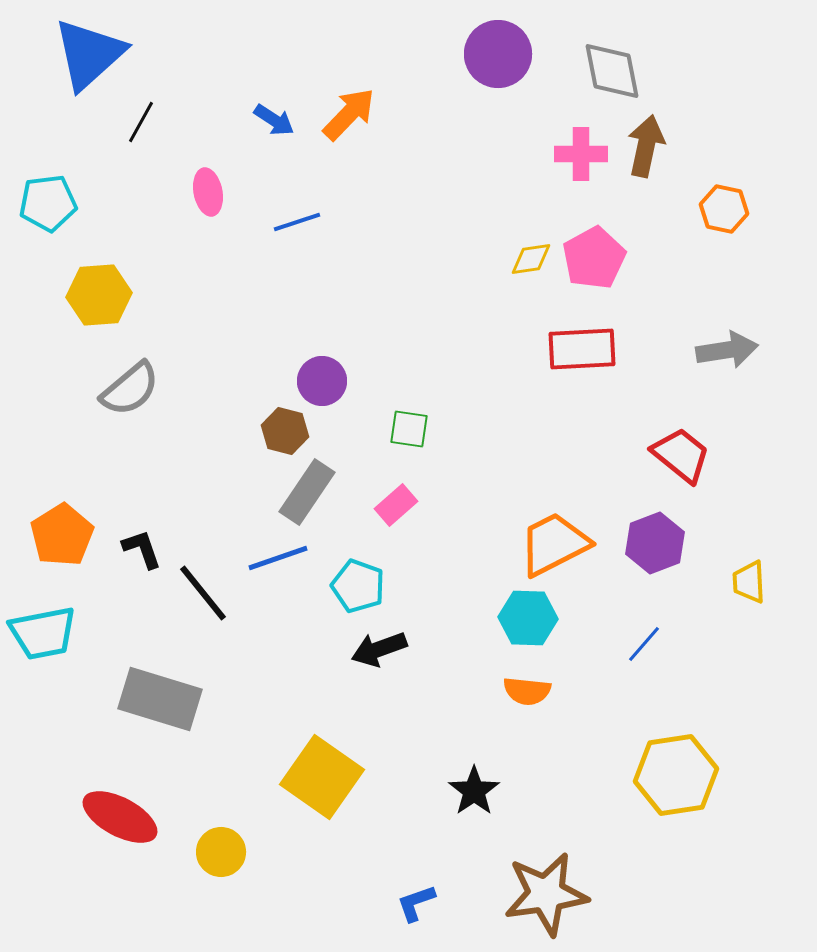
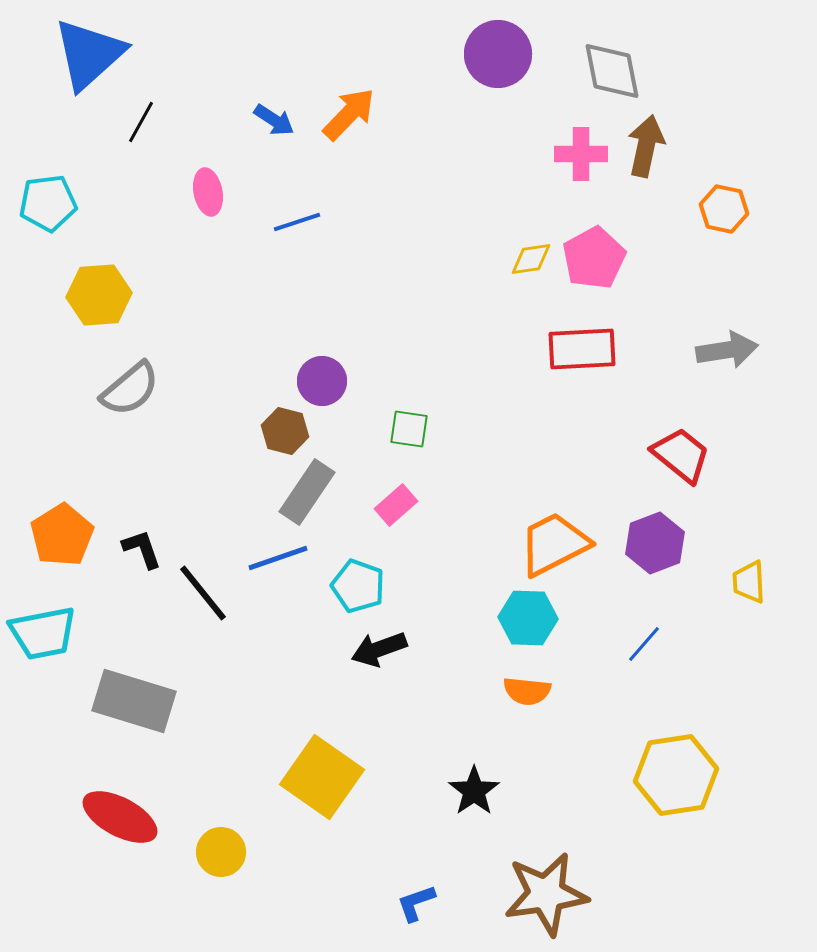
gray rectangle at (160, 699): moved 26 px left, 2 px down
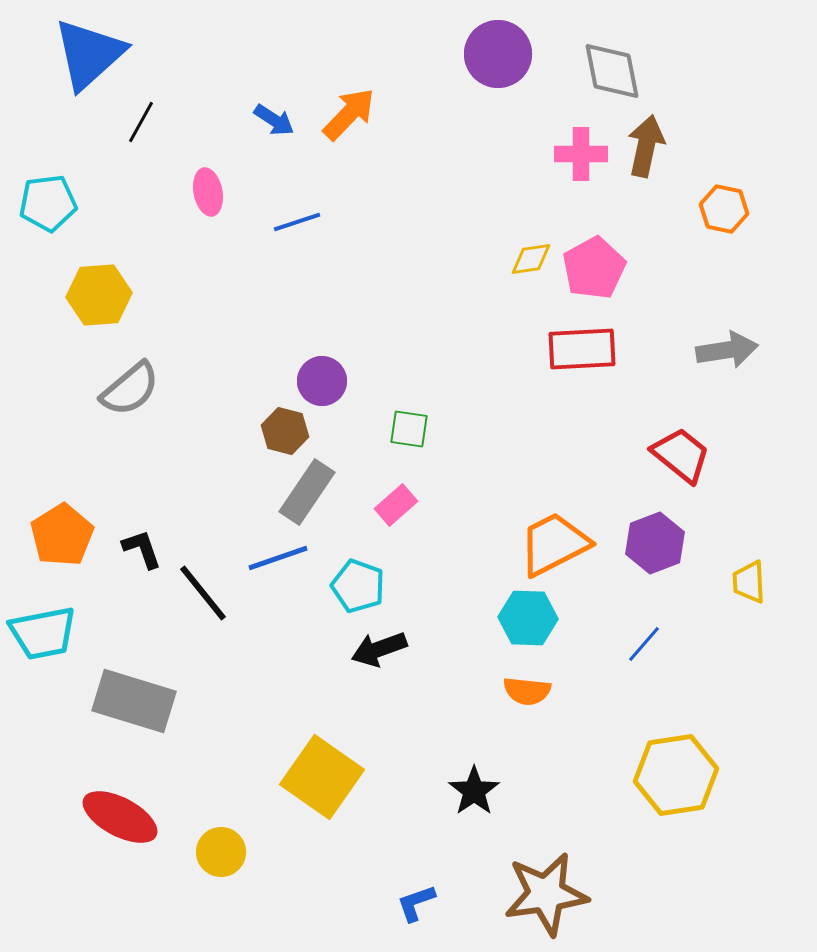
pink pentagon at (594, 258): moved 10 px down
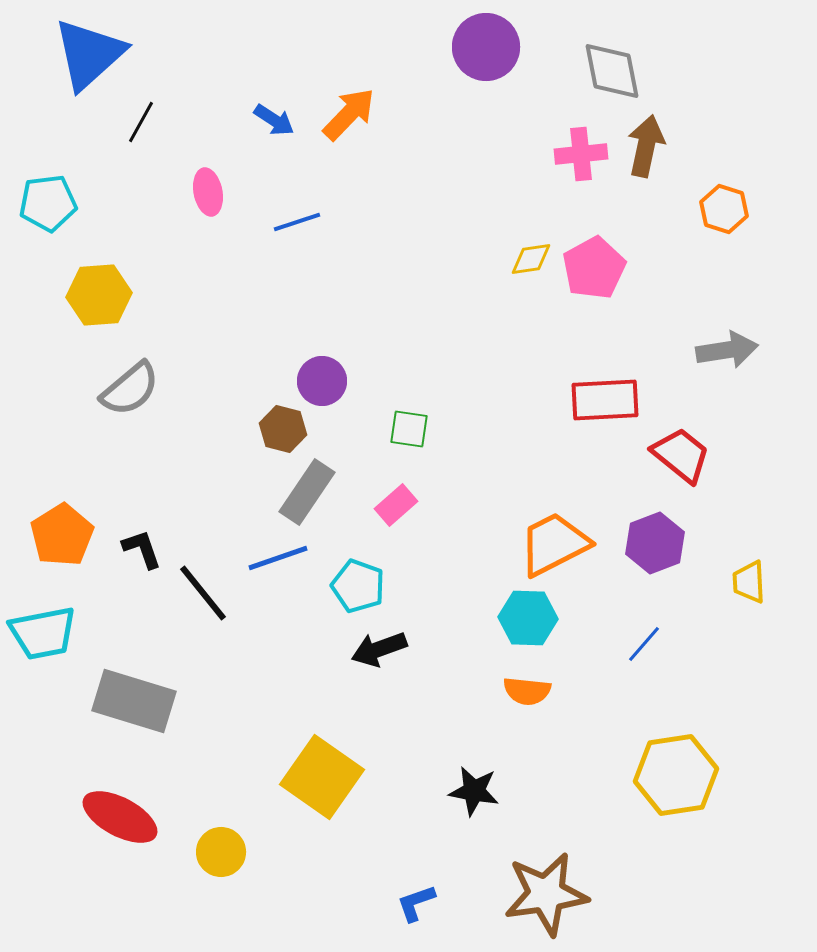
purple circle at (498, 54): moved 12 px left, 7 px up
pink cross at (581, 154): rotated 6 degrees counterclockwise
orange hexagon at (724, 209): rotated 6 degrees clockwise
red rectangle at (582, 349): moved 23 px right, 51 px down
brown hexagon at (285, 431): moved 2 px left, 2 px up
black star at (474, 791): rotated 27 degrees counterclockwise
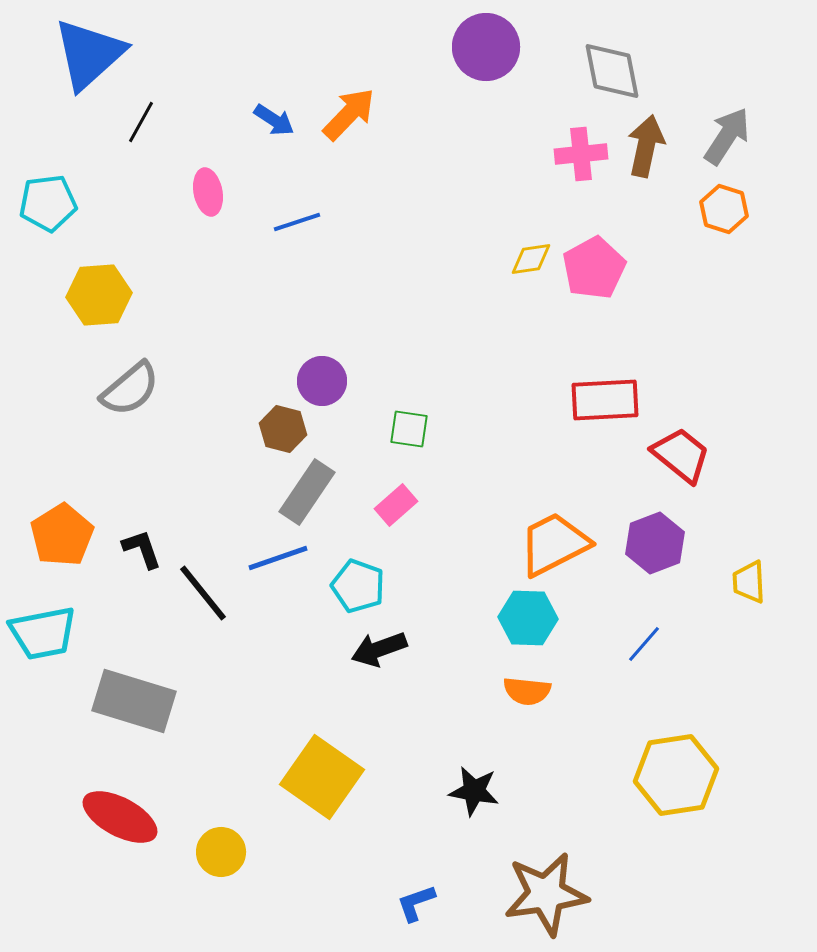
gray arrow at (727, 350): moved 214 px up; rotated 48 degrees counterclockwise
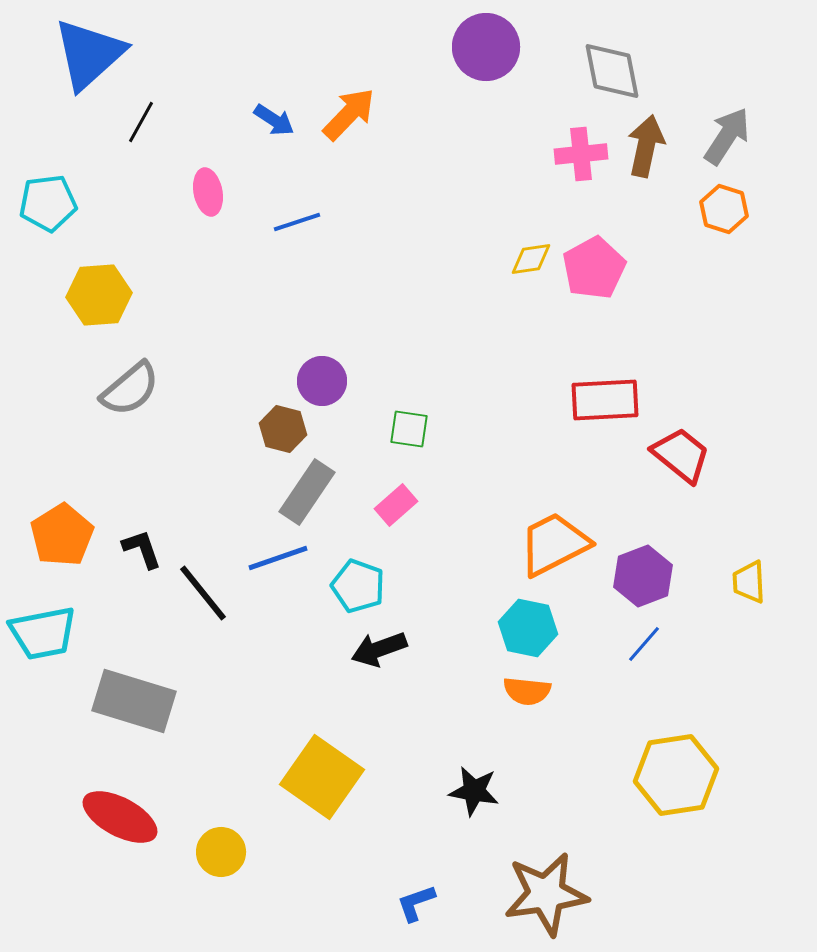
purple hexagon at (655, 543): moved 12 px left, 33 px down
cyan hexagon at (528, 618): moved 10 px down; rotated 10 degrees clockwise
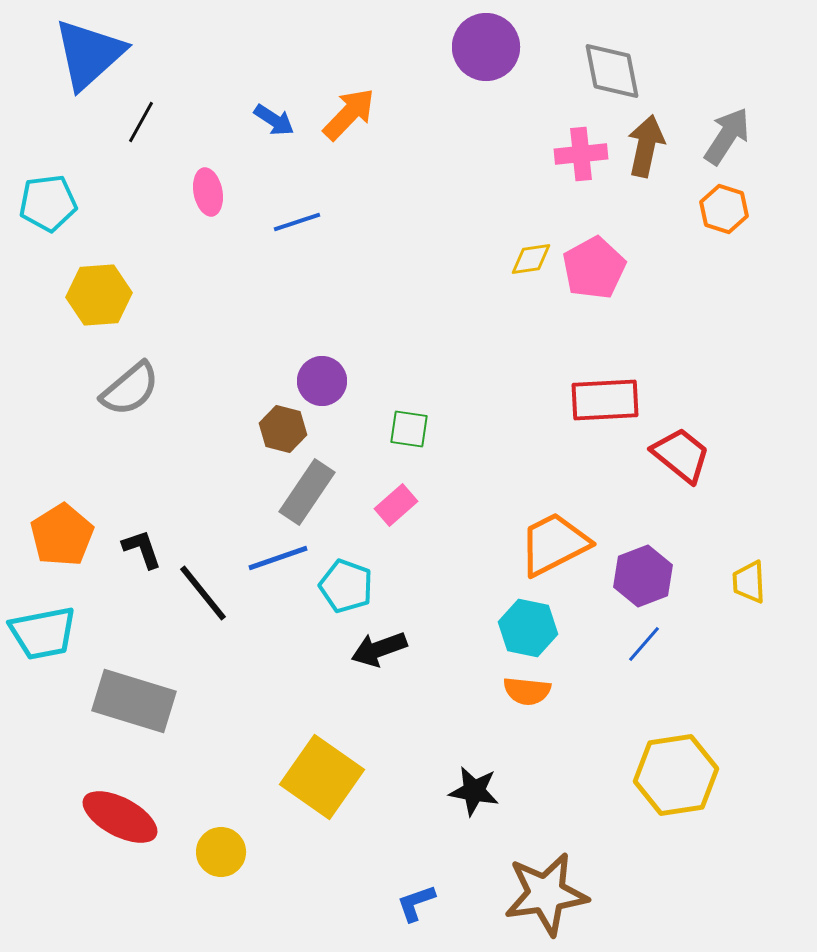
cyan pentagon at (358, 586): moved 12 px left
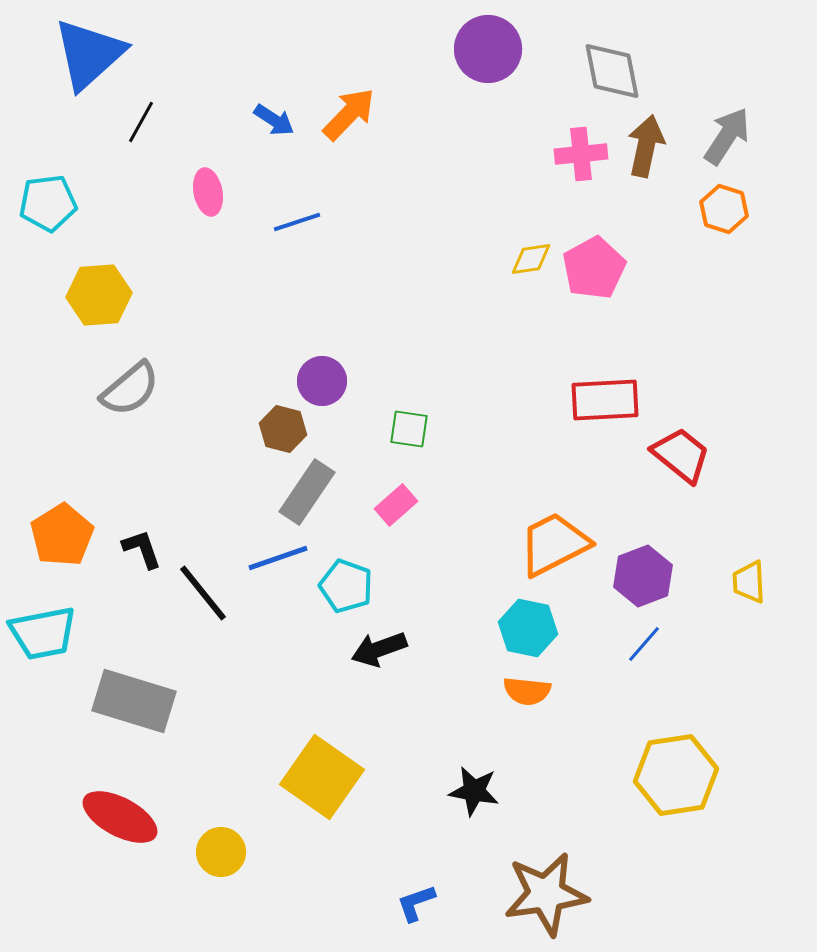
purple circle at (486, 47): moved 2 px right, 2 px down
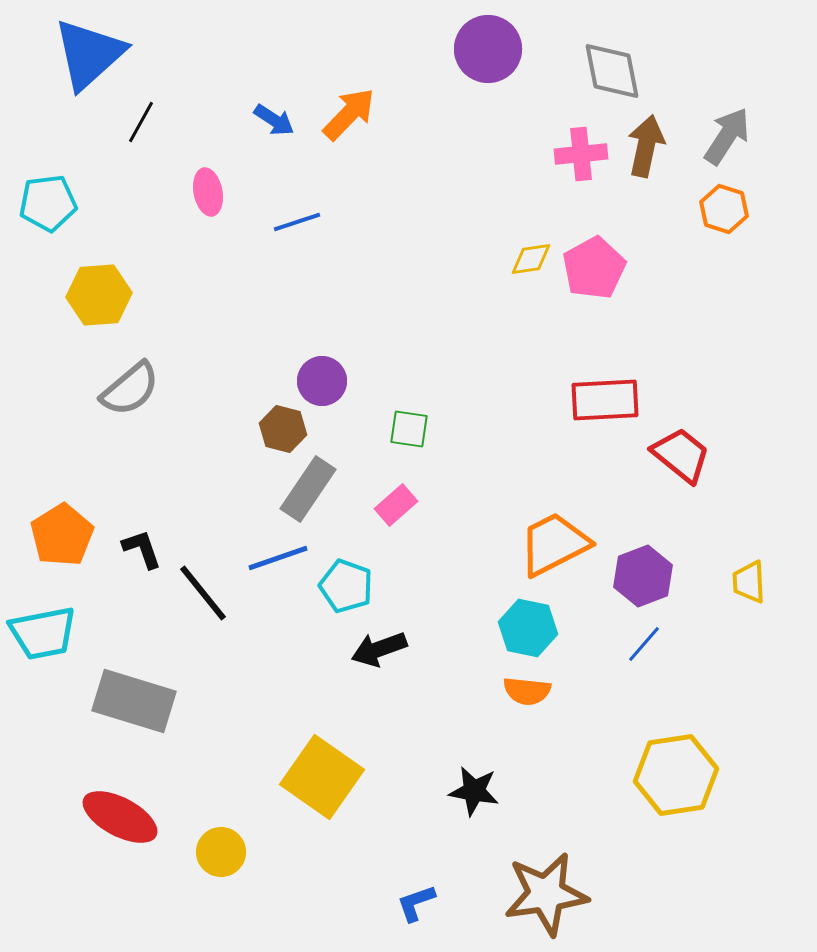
gray rectangle at (307, 492): moved 1 px right, 3 px up
